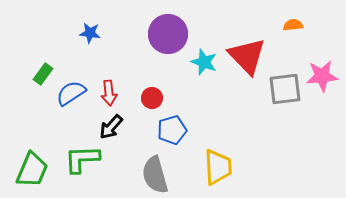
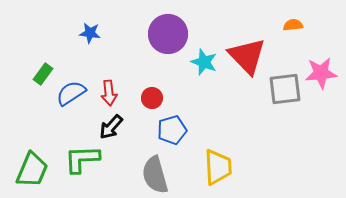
pink star: moved 1 px left, 3 px up
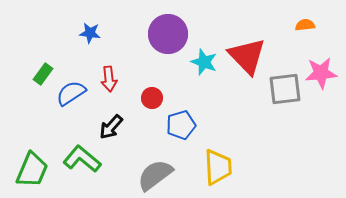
orange semicircle: moved 12 px right
red arrow: moved 14 px up
blue pentagon: moved 9 px right, 5 px up
green L-shape: rotated 42 degrees clockwise
gray semicircle: rotated 69 degrees clockwise
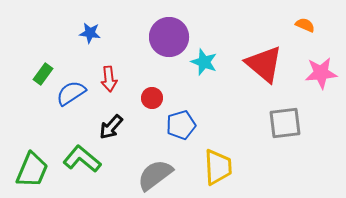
orange semicircle: rotated 30 degrees clockwise
purple circle: moved 1 px right, 3 px down
red triangle: moved 17 px right, 8 px down; rotated 6 degrees counterclockwise
gray square: moved 34 px down
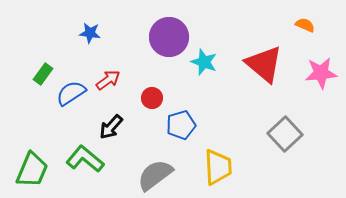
red arrow: moved 1 px left, 1 px down; rotated 120 degrees counterclockwise
gray square: moved 11 px down; rotated 36 degrees counterclockwise
green L-shape: moved 3 px right
